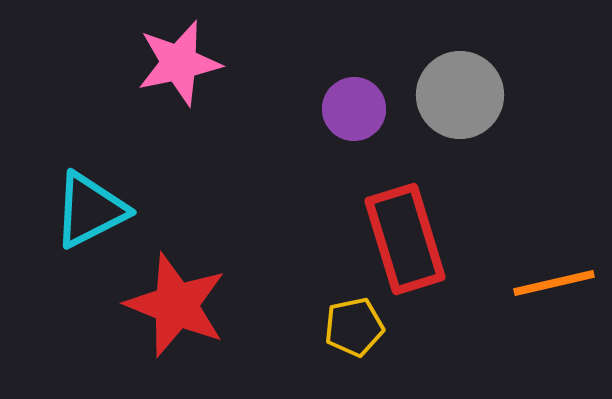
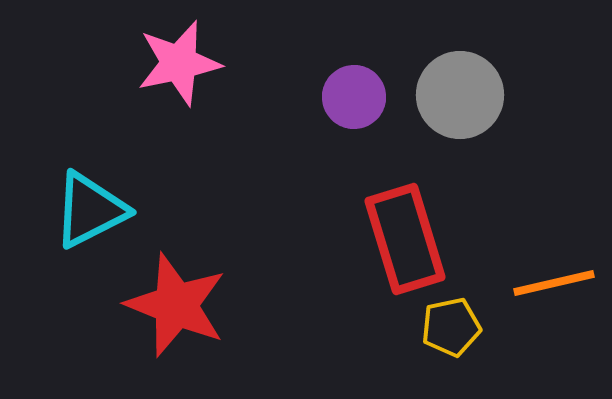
purple circle: moved 12 px up
yellow pentagon: moved 97 px right
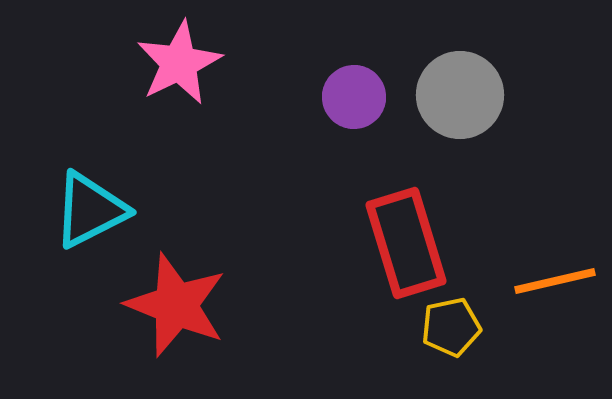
pink star: rotated 14 degrees counterclockwise
red rectangle: moved 1 px right, 4 px down
orange line: moved 1 px right, 2 px up
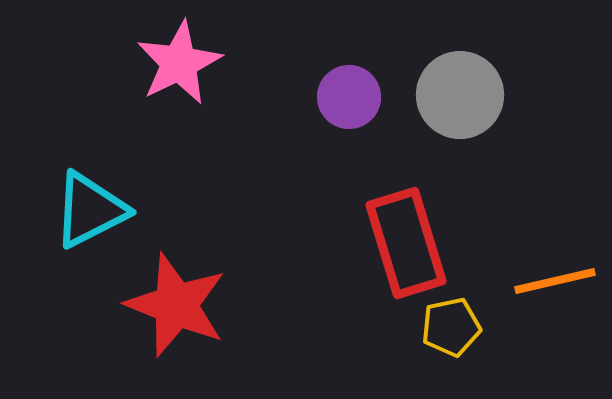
purple circle: moved 5 px left
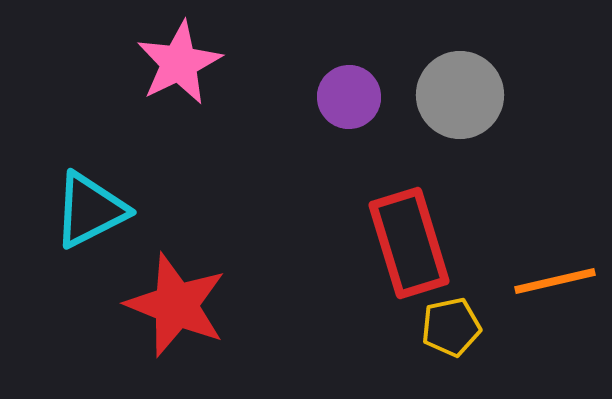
red rectangle: moved 3 px right
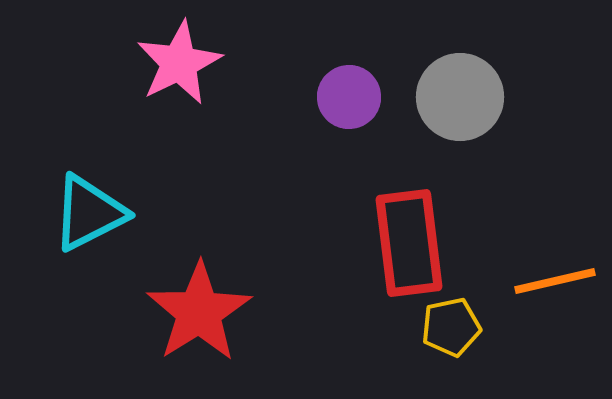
gray circle: moved 2 px down
cyan triangle: moved 1 px left, 3 px down
red rectangle: rotated 10 degrees clockwise
red star: moved 23 px right, 7 px down; rotated 18 degrees clockwise
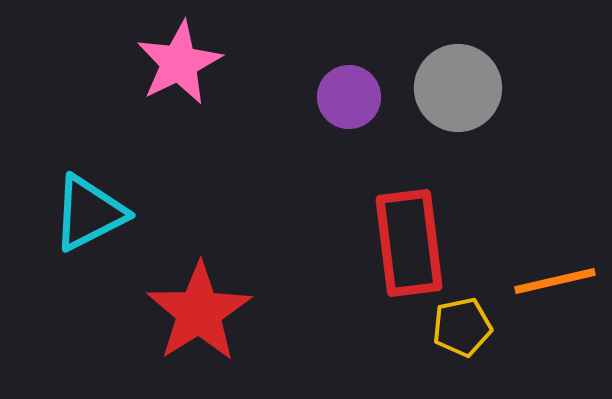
gray circle: moved 2 px left, 9 px up
yellow pentagon: moved 11 px right
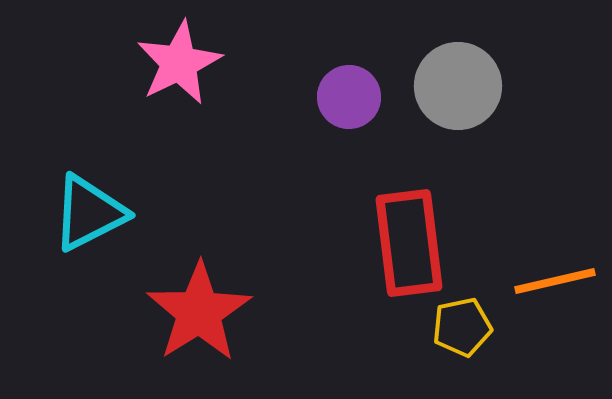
gray circle: moved 2 px up
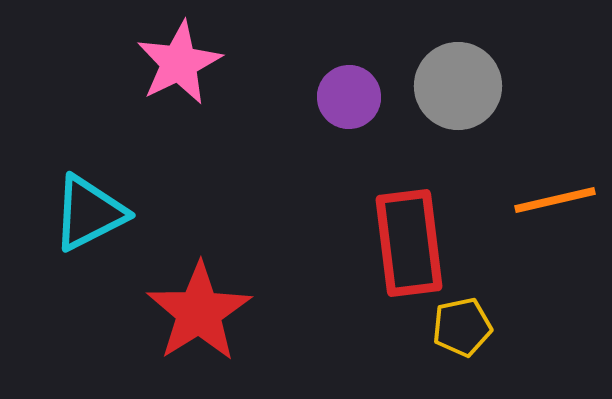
orange line: moved 81 px up
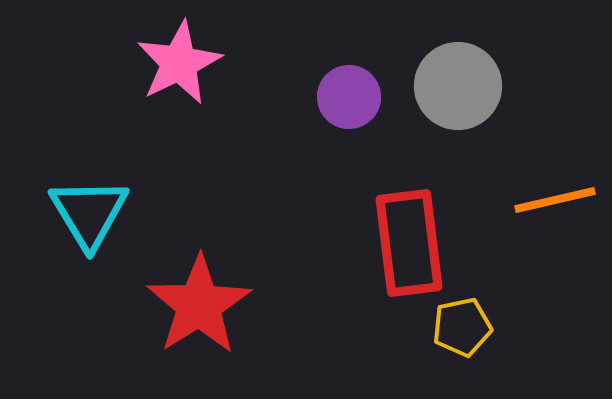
cyan triangle: rotated 34 degrees counterclockwise
red star: moved 7 px up
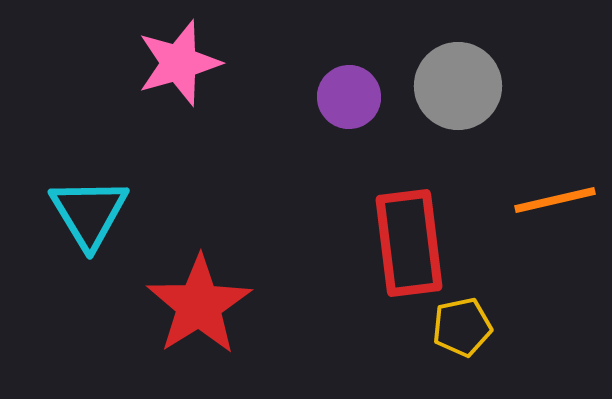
pink star: rotated 10 degrees clockwise
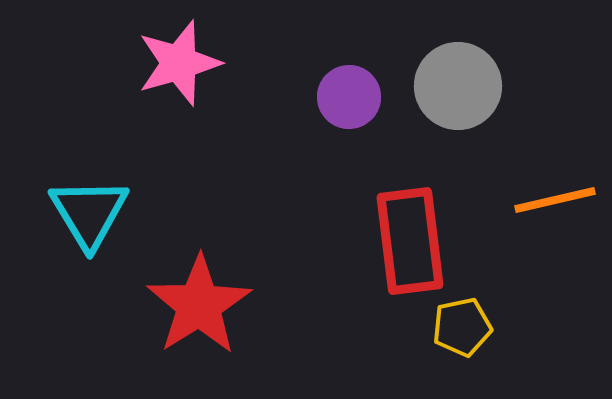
red rectangle: moved 1 px right, 2 px up
